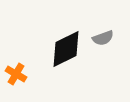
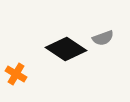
black diamond: rotated 60 degrees clockwise
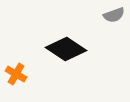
gray semicircle: moved 11 px right, 23 px up
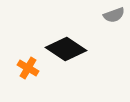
orange cross: moved 12 px right, 6 px up
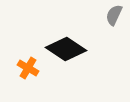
gray semicircle: rotated 135 degrees clockwise
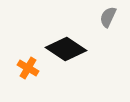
gray semicircle: moved 6 px left, 2 px down
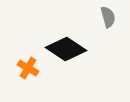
gray semicircle: rotated 140 degrees clockwise
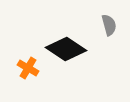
gray semicircle: moved 1 px right, 8 px down
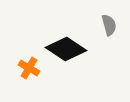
orange cross: moved 1 px right
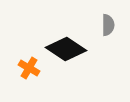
gray semicircle: moved 1 px left; rotated 15 degrees clockwise
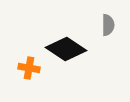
orange cross: rotated 20 degrees counterclockwise
